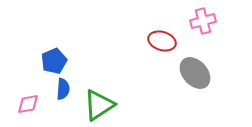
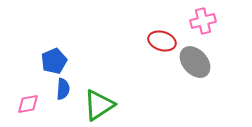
gray ellipse: moved 11 px up
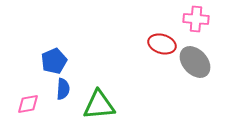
pink cross: moved 7 px left, 2 px up; rotated 20 degrees clockwise
red ellipse: moved 3 px down
green triangle: rotated 28 degrees clockwise
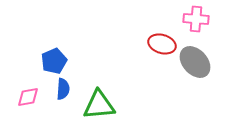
pink diamond: moved 7 px up
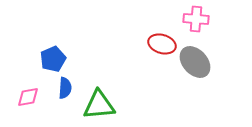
blue pentagon: moved 1 px left, 2 px up
blue semicircle: moved 2 px right, 1 px up
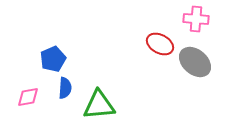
red ellipse: moved 2 px left; rotated 12 degrees clockwise
gray ellipse: rotated 8 degrees counterclockwise
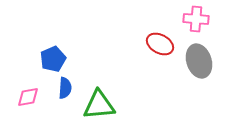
gray ellipse: moved 4 px right, 1 px up; rotated 32 degrees clockwise
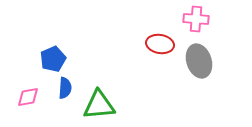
red ellipse: rotated 20 degrees counterclockwise
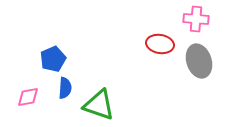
green triangle: rotated 24 degrees clockwise
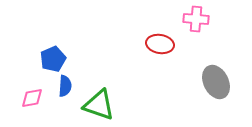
gray ellipse: moved 17 px right, 21 px down; rotated 8 degrees counterclockwise
blue semicircle: moved 2 px up
pink diamond: moved 4 px right, 1 px down
